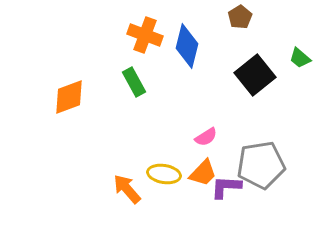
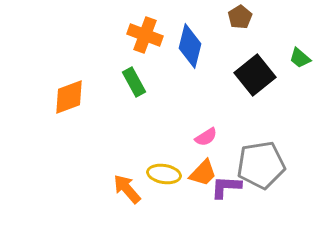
blue diamond: moved 3 px right
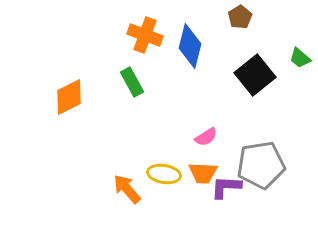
green rectangle: moved 2 px left
orange diamond: rotated 6 degrees counterclockwise
orange trapezoid: rotated 48 degrees clockwise
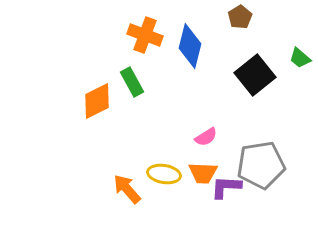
orange diamond: moved 28 px right, 4 px down
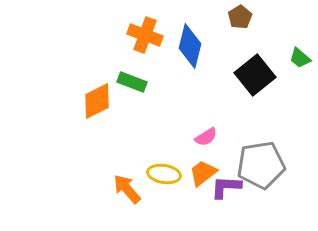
green rectangle: rotated 40 degrees counterclockwise
orange trapezoid: rotated 140 degrees clockwise
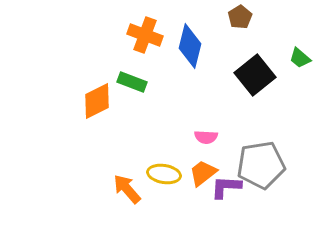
pink semicircle: rotated 35 degrees clockwise
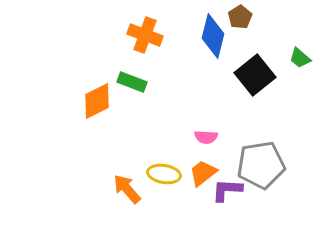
blue diamond: moved 23 px right, 10 px up
purple L-shape: moved 1 px right, 3 px down
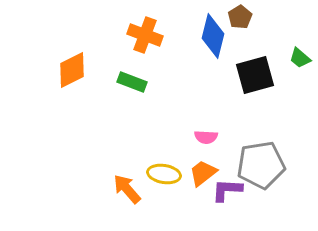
black square: rotated 24 degrees clockwise
orange diamond: moved 25 px left, 31 px up
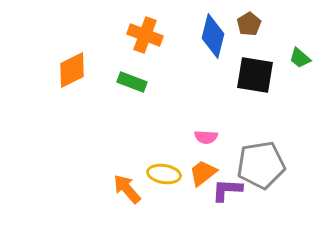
brown pentagon: moved 9 px right, 7 px down
black square: rotated 24 degrees clockwise
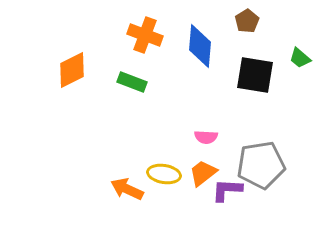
brown pentagon: moved 2 px left, 3 px up
blue diamond: moved 13 px left, 10 px down; rotated 9 degrees counterclockwise
orange arrow: rotated 24 degrees counterclockwise
